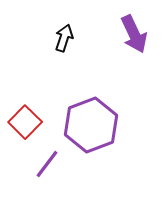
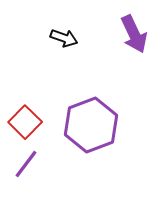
black arrow: rotated 92 degrees clockwise
purple line: moved 21 px left
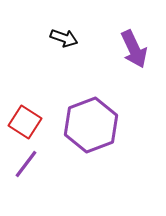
purple arrow: moved 15 px down
red square: rotated 12 degrees counterclockwise
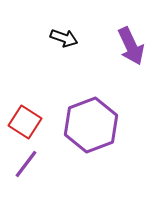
purple arrow: moved 3 px left, 3 px up
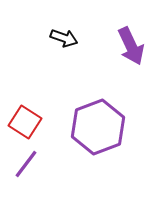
purple hexagon: moved 7 px right, 2 px down
